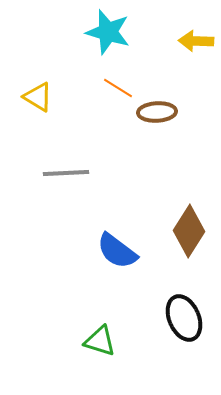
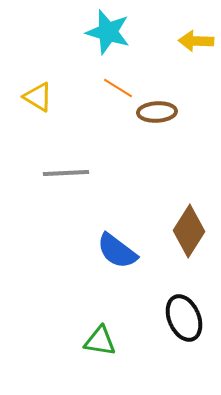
green triangle: rotated 8 degrees counterclockwise
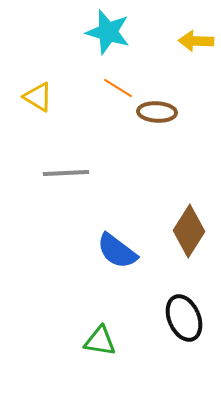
brown ellipse: rotated 6 degrees clockwise
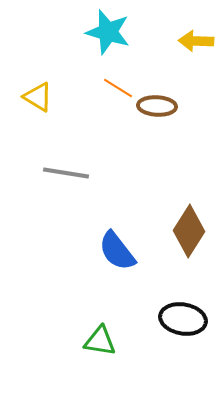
brown ellipse: moved 6 px up
gray line: rotated 12 degrees clockwise
blue semicircle: rotated 15 degrees clockwise
black ellipse: moved 1 px left, 1 px down; rotated 57 degrees counterclockwise
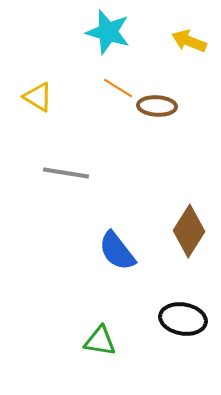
yellow arrow: moved 7 px left; rotated 20 degrees clockwise
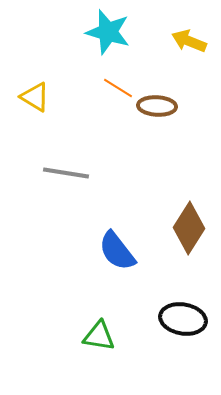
yellow triangle: moved 3 px left
brown diamond: moved 3 px up
green triangle: moved 1 px left, 5 px up
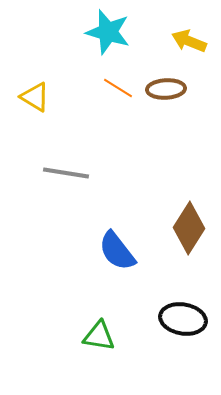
brown ellipse: moved 9 px right, 17 px up; rotated 6 degrees counterclockwise
